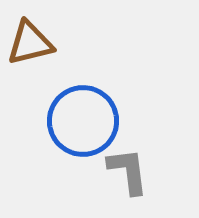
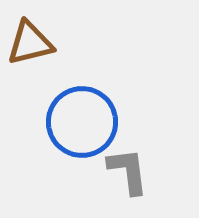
blue circle: moved 1 px left, 1 px down
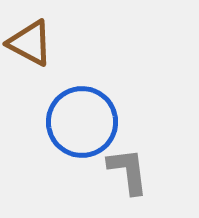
brown triangle: rotated 42 degrees clockwise
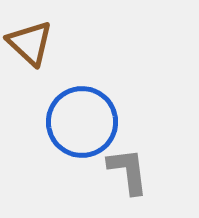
brown triangle: rotated 15 degrees clockwise
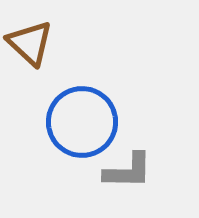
gray L-shape: rotated 98 degrees clockwise
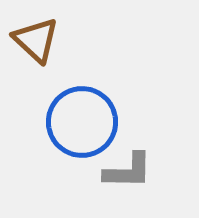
brown triangle: moved 6 px right, 3 px up
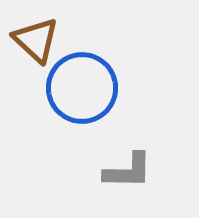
blue circle: moved 34 px up
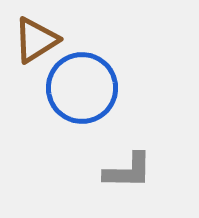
brown triangle: rotated 45 degrees clockwise
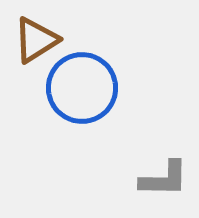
gray L-shape: moved 36 px right, 8 px down
